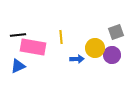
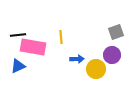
yellow circle: moved 1 px right, 21 px down
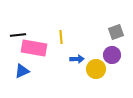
pink rectangle: moved 1 px right, 1 px down
blue triangle: moved 4 px right, 5 px down
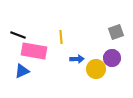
black line: rotated 28 degrees clockwise
pink rectangle: moved 3 px down
purple circle: moved 3 px down
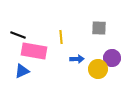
gray square: moved 17 px left, 4 px up; rotated 21 degrees clockwise
yellow circle: moved 2 px right
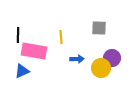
black line: rotated 70 degrees clockwise
yellow circle: moved 3 px right, 1 px up
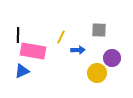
gray square: moved 2 px down
yellow line: rotated 32 degrees clockwise
pink rectangle: moved 1 px left
blue arrow: moved 1 px right, 9 px up
yellow circle: moved 4 px left, 5 px down
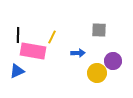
yellow line: moved 9 px left
blue arrow: moved 3 px down
purple circle: moved 1 px right, 3 px down
blue triangle: moved 5 px left
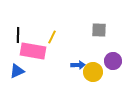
blue arrow: moved 12 px down
yellow circle: moved 4 px left, 1 px up
